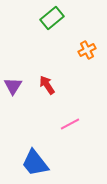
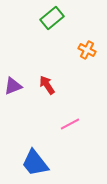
orange cross: rotated 36 degrees counterclockwise
purple triangle: rotated 36 degrees clockwise
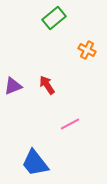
green rectangle: moved 2 px right
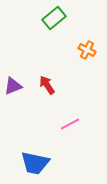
blue trapezoid: rotated 40 degrees counterclockwise
